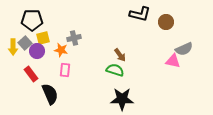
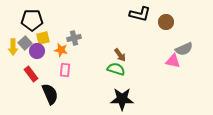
green semicircle: moved 1 px right, 1 px up
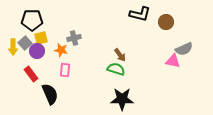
yellow square: moved 2 px left
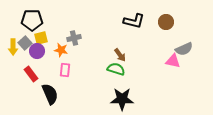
black L-shape: moved 6 px left, 7 px down
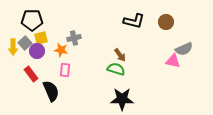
black semicircle: moved 1 px right, 3 px up
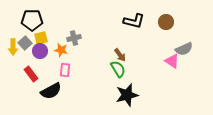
purple circle: moved 3 px right
pink triangle: moved 1 px left; rotated 21 degrees clockwise
green semicircle: moved 2 px right; rotated 42 degrees clockwise
black semicircle: rotated 85 degrees clockwise
black star: moved 5 px right, 4 px up; rotated 15 degrees counterclockwise
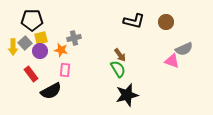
pink triangle: rotated 14 degrees counterclockwise
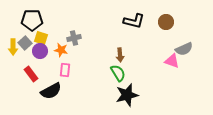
yellow square: rotated 32 degrees clockwise
brown arrow: rotated 32 degrees clockwise
green semicircle: moved 4 px down
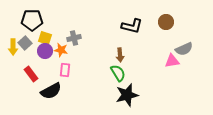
black L-shape: moved 2 px left, 5 px down
yellow square: moved 4 px right
purple circle: moved 5 px right
pink triangle: rotated 28 degrees counterclockwise
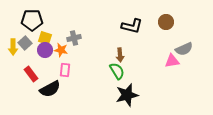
purple circle: moved 1 px up
green semicircle: moved 1 px left, 2 px up
black semicircle: moved 1 px left, 2 px up
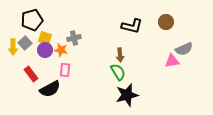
black pentagon: rotated 15 degrees counterclockwise
green semicircle: moved 1 px right, 1 px down
